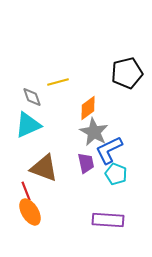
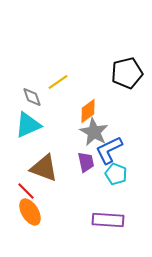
yellow line: rotated 20 degrees counterclockwise
orange diamond: moved 3 px down
purple trapezoid: moved 1 px up
red line: rotated 24 degrees counterclockwise
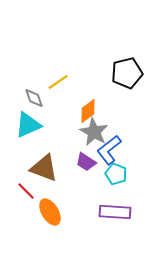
gray diamond: moved 2 px right, 1 px down
blue L-shape: rotated 12 degrees counterclockwise
purple trapezoid: rotated 135 degrees clockwise
orange ellipse: moved 20 px right
purple rectangle: moved 7 px right, 8 px up
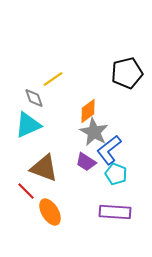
yellow line: moved 5 px left, 3 px up
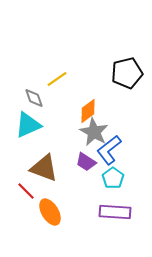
yellow line: moved 4 px right
cyan pentagon: moved 3 px left, 4 px down; rotated 15 degrees clockwise
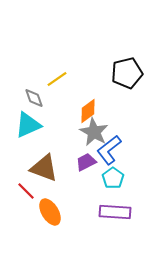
purple trapezoid: rotated 120 degrees clockwise
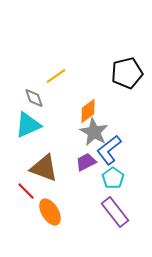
yellow line: moved 1 px left, 3 px up
purple rectangle: rotated 48 degrees clockwise
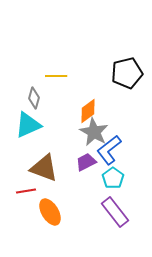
yellow line: rotated 35 degrees clockwise
gray diamond: rotated 35 degrees clockwise
red line: rotated 54 degrees counterclockwise
